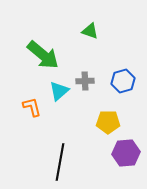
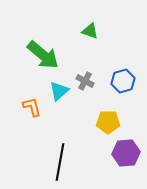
gray cross: rotated 30 degrees clockwise
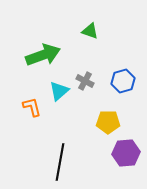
green arrow: rotated 60 degrees counterclockwise
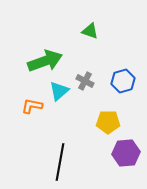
green arrow: moved 2 px right, 6 px down
orange L-shape: moved 1 px up; rotated 65 degrees counterclockwise
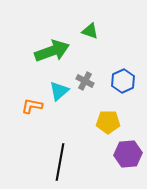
green arrow: moved 7 px right, 10 px up
blue hexagon: rotated 10 degrees counterclockwise
purple hexagon: moved 2 px right, 1 px down
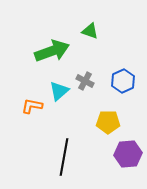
black line: moved 4 px right, 5 px up
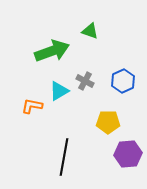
cyan triangle: rotated 10 degrees clockwise
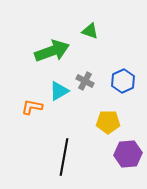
orange L-shape: moved 1 px down
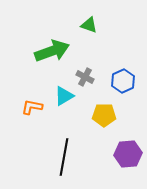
green triangle: moved 1 px left, 6 px up
gray cross: moved 4 px up
cyan triangle: moved 5 px right, 5 px down
yellow pentagon: moved 4 px left, 7 px up
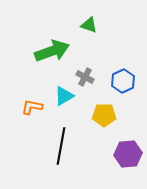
black line: moved 3 px left, 11 px up
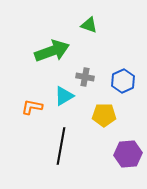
gray cross: rotated 18 degrees counterclockwise
